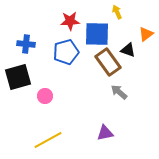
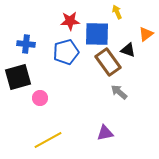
pink circle: moved 5 px left, 2 px down
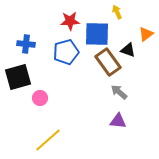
purple triangle: moved 13 px right, 12 px up; rotated 18 degrees clockwise
yellow line: rotated 12 degrees counterclockwise
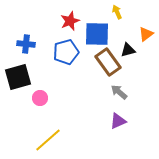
red star: rotated 18 degrees counterclockwise
black triangle: rotated 35 degrees counterclockwise
purple triangle: rotated 30 degrees counterclockwise
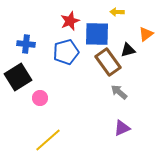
yellow arrow: rotated 64 degrees counterclockwise
black square: rotated 16 degrees counterclockwise
purple triangle: moved 4 px right, 7 px down
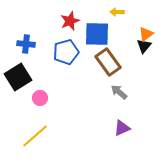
black triangle: moved 16 px right, 4 px up; rotated 35 degrees counterclockwise
yellow line: moved 13 px left, 4 px up
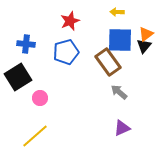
blue square: moved 23 px right, 6 px down
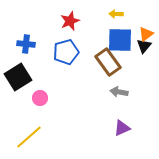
yellow arrow: moved 1 px left, 2 px down
gray arrow: rotated 30 degrees counterclockwise
yellow line: moved 6 px left, 1 px down
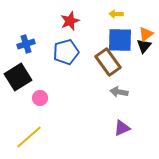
blue cross: rotated 24 degrees counterclockwise
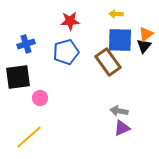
red star: rotated 18 degrees clockwise
black square: rotated 24 degrees clockwise
gray arrow: moved 19 px down
